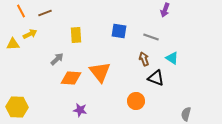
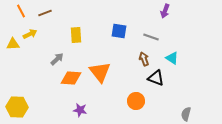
purple arrow: moved 1 px down
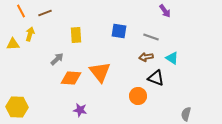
purple arrow: rotated 56 degrees counterclockwise
yellow arrow: rotated 48 degrees counterclockwise
brown arrow: moved 2 px right, 2 px up; rotated 80 degrees counterclockwise
orange circle: moved 2 px right, 5 px up
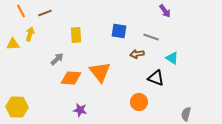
brown arrow: moved 9 px left, 3 px up
orange circle: moved 1 px right, 6 px down
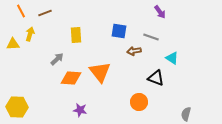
purple arrow: moved 5 px left, 1 px down
brown arrow: moved 3 px left, 3 px up
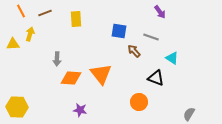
yellow rectangle: moved 16 px up
brown arrow: rotated 56 degrees clockwise
gray arrow: rotated 136 degrees clockwise
orange triangle: moved 1 px right, 2 px down
gray semicircle: moved 3 px right; rotated 16 degrees clockwise
